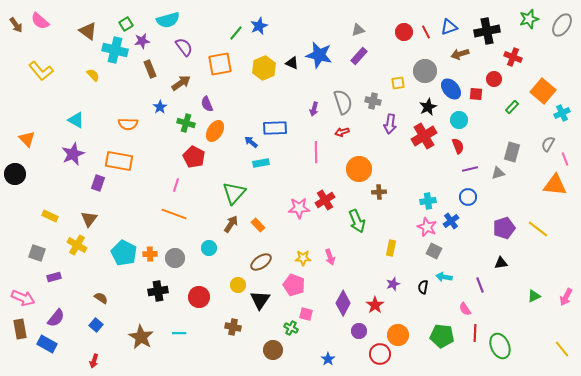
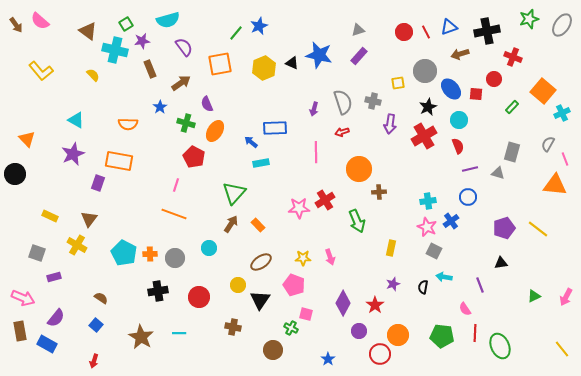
gray triangle at (498, 173): rotated 32 degrees clockwise
brown rectangle at (20, 329): moved 2 px down
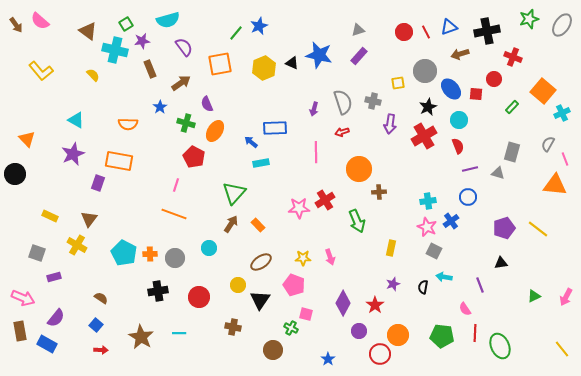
red arrow at (94, 361): moved 7 px right, 11 px up; rotated 104 degrees counterclockwise
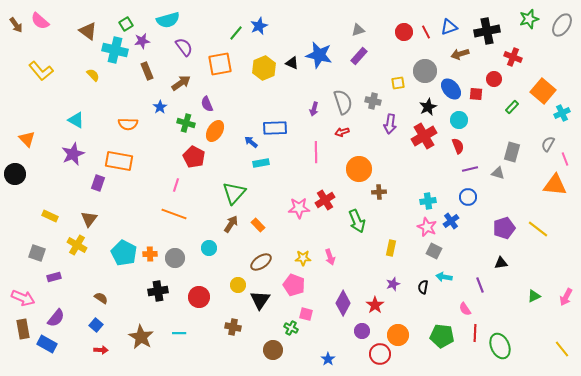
brown rectangle at (150, 69): moved 3 px left, 2 px down
brown rectangle at (20, 331): moved 3 px right, 2 px up
purple circle at (359, 331): moved 3 px right
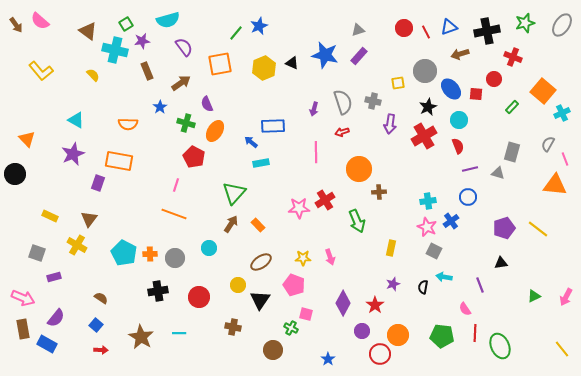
green star at (529, 19): moved 4 px left, 4 px down
red circle at (404, 32): moved 4 px up
blue star at (319, 55): moved 6 px right
blue rectangle at (275, 128): moved 2 px left, 2 px up
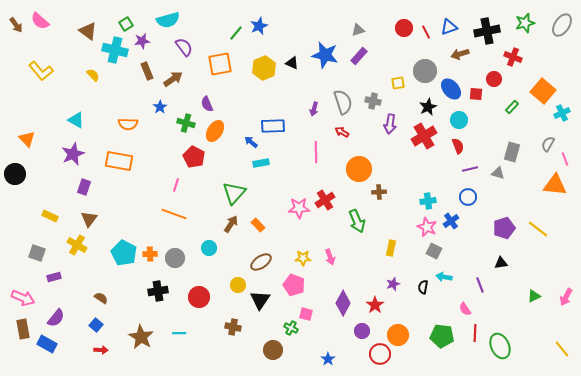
brown arrow at (181, 83): moved 8 px left, 4 px up
red arrow at (342, 132): rotated 48 degrees clockwise
purple rectangle at (98, 183): moved 14 px left, 4 px down
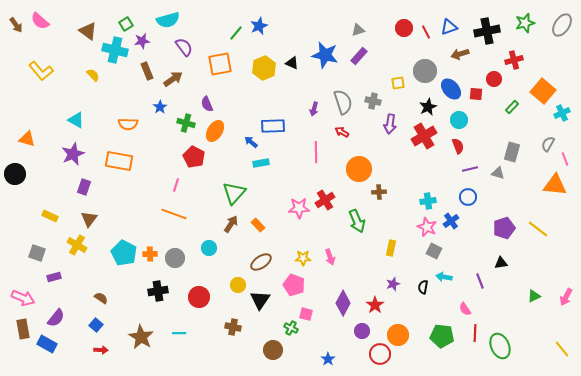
red cross at (513, 57): moved 1 px right, 3 px down; rotated 36 degrees counterclockwise
orange triangle at (27, 139): rotated 30 degrees counterclockwise
purple line at (480, 285): moved 4 px up
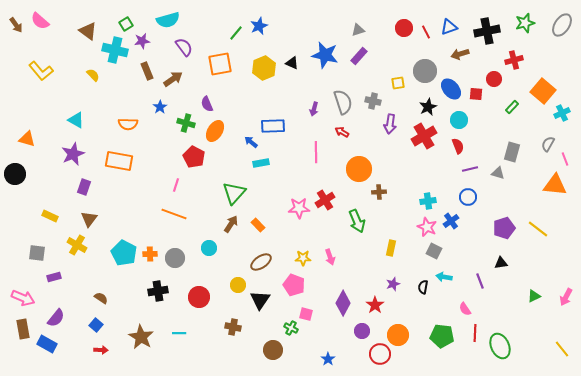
gray square at (37, 253): rotated 12 degrees counterclockwise
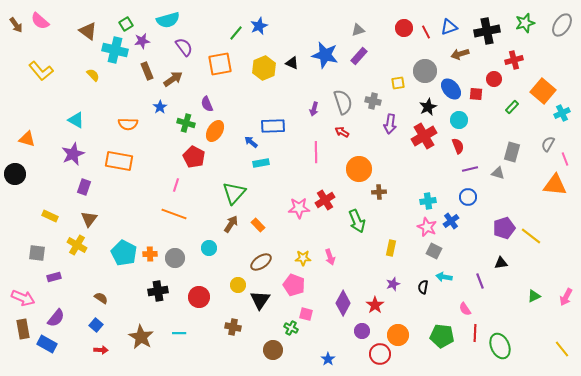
yellow line at (538, 229): moved 7 px left, 7 px down
